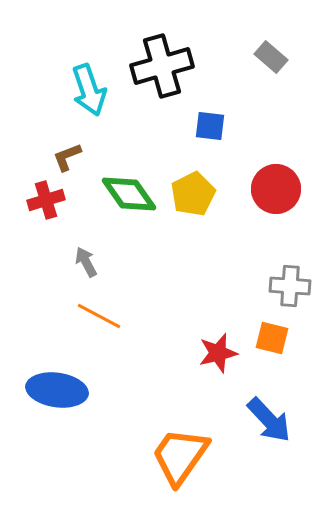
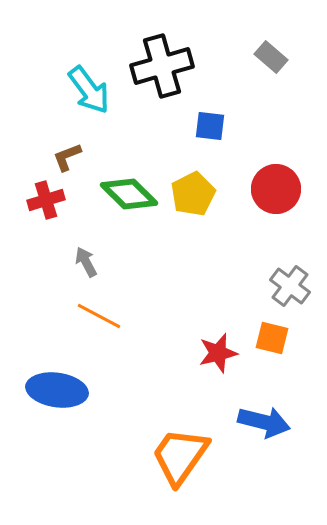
cyan arrow: rotated 18 degrees counterclockwise
green diamond: rotated 10 degrees counterclockwise
gray cross: rotated 33 degrees clockwise
blue arrow: moved 5 px left, 2 px down; rotated 33 degrees counterclockwise
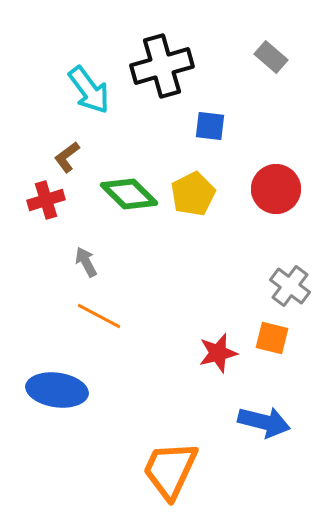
brown L-shape: rotated 16 degrees counterclockwise
orange trapezoid: moved 10 px left, 14 px down; rotated 10 degrees counterclockwise
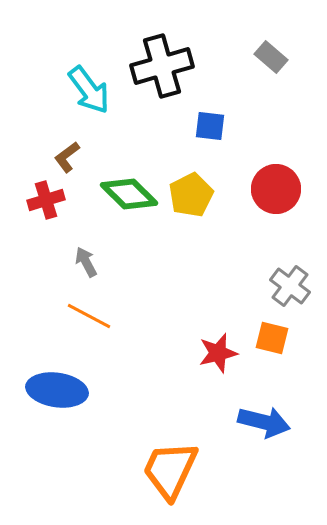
yellow pentagon: moved 2 px left, 1 px down
orange line: moved 10 px left
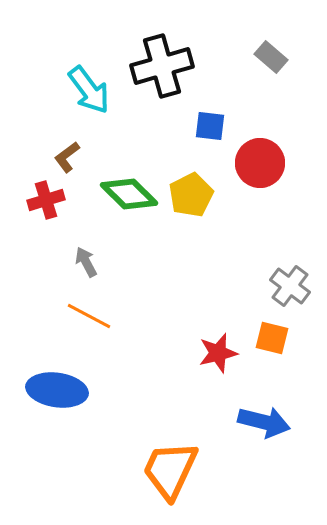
red circle: moved 16 px left, 26 px up
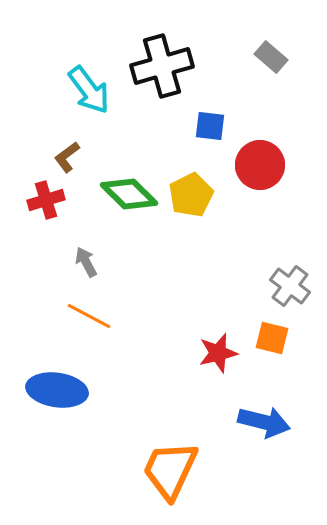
red circle: moved 2 px down
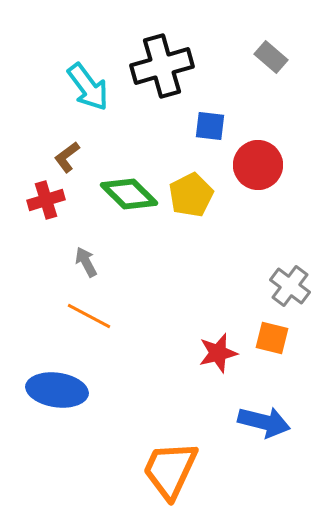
cyan arrow: moved 1 px left, 3 px up
red circle: moved 2 px left
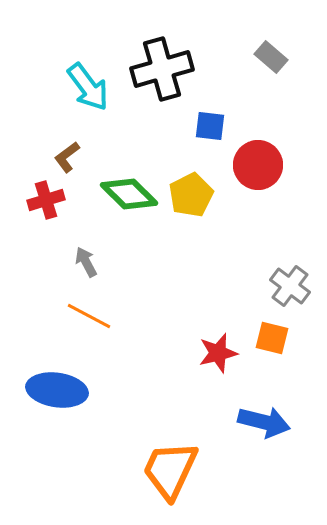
black cross: moved 3 px down
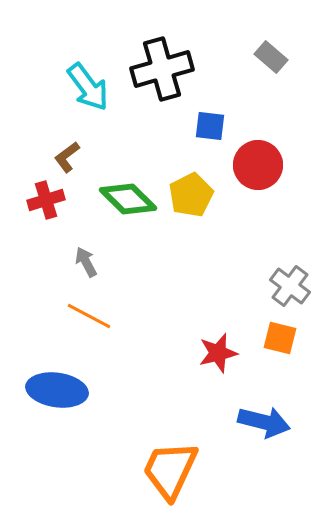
green diamond: moved 1 px left, 5 px down
orange square: moved 8 px right
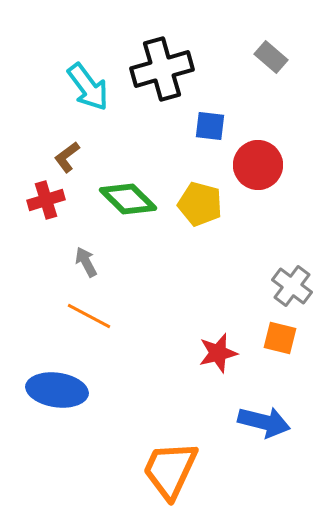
yellow pentagon: moved 9 px right, 9 px down; rotated 30 degrees counterclockwise
gray cross: moved 2 px right
